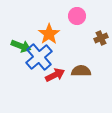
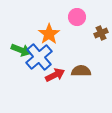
pink circle: moved 1 px down
brown cross: moved 5 px up
green arrow: moved 4 px down
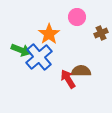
red arrow: moved 13 px right, 4 px down; rotated 96 degrees counterclockwise
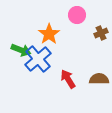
pink circle: moved 2 px up
blue cross: moved 1 px left, 2 px down
brown semicircle: moved 18 px right, 8 px down
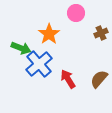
pink circle: moved 1 px left, 2 px up
green arrow: moved 2 px up
blue cross: moved 1 px right, 5 px down
brown semicircle: rotated 48 degrees counterclockwise
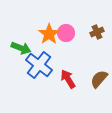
pink circle: moved 10 px left, 20 px down
brown cross: moved 4 px left, 1 px up
blue cross: moved 1 px down; rotated 12 degrees counterclockwise
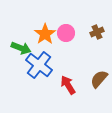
orange star: moved 4 px left
red arrow: moved 6 px down
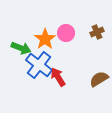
orange star: moved 5 px down
brown semicircle: rotated 18 degrees clockwise
red arrow: moved 10 px left, 8 px up
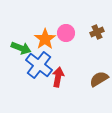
red arrow: rotated 42 degrees clockwise
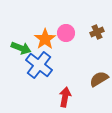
red arrow: moved 7 px right, 20 px down
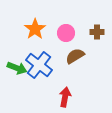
brown cross: rotated 24 degrees clockwise
orange star: moved 10 px left, 10 px up
green arrow: moved 4 px left, 20 px down
brown semicircle: moved 24 px left, 23 px up
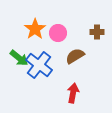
pink circle: moved 8 px left
green arrow: moved 2 px right, 10 px up; rotated 18 degrees clockwise
red arrow: moved 8 px right, 4 px up
